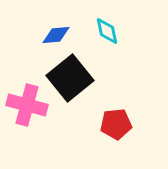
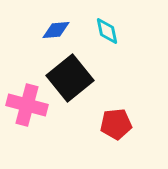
blue diamond: moved 5 px up
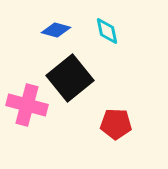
blue diamond: rotated 20 degrees clockwise
red pentagon: rotated 8 degrees clockwise
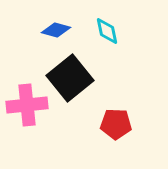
pink cross: rotated 21 degrees counterclockwise
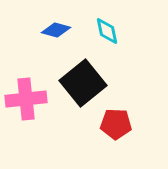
black square: moved 13 px right, 5 px down
pink cross: moved 1 px left, 6 px up
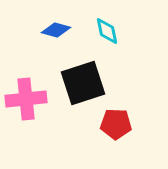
black square: rotated 21 degrees clockwise
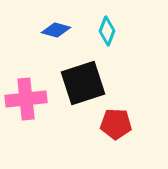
cyan diamond: rotated 32 degrees clockwise
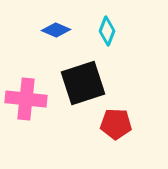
blue diamond: rotated 8 degrees clockwise
pink cross: rotated 12 degrees clockwise
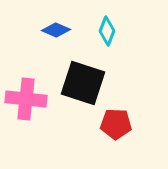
black square: rotated 36 degrees clockwise
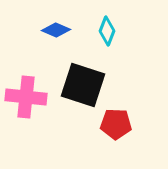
black square: moved 2 px down
pink cross: moved 2 px up
